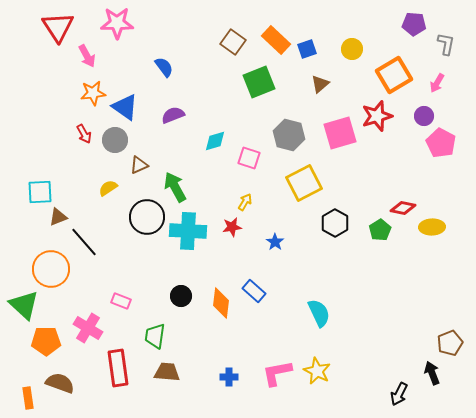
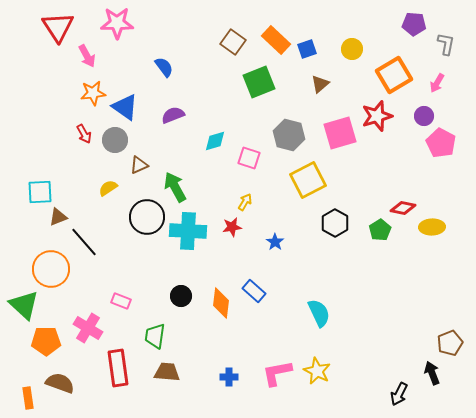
yellow square at (304, 183): moved 4 px right, 3 px up
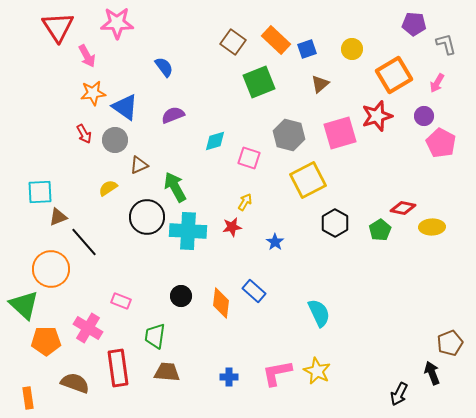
gray L-shape at (446, 44): rotated 25 degrees counterclockwise
brown semicircle at (60, 383): moved 15 px right
